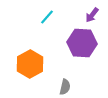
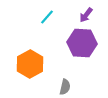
purple arrow: moved 6 px left
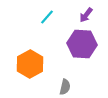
purple hexagon: moved 1 px down
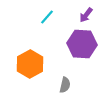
gray semicircle: moved 2 px up
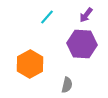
gray semicircle: moved 2 px right
